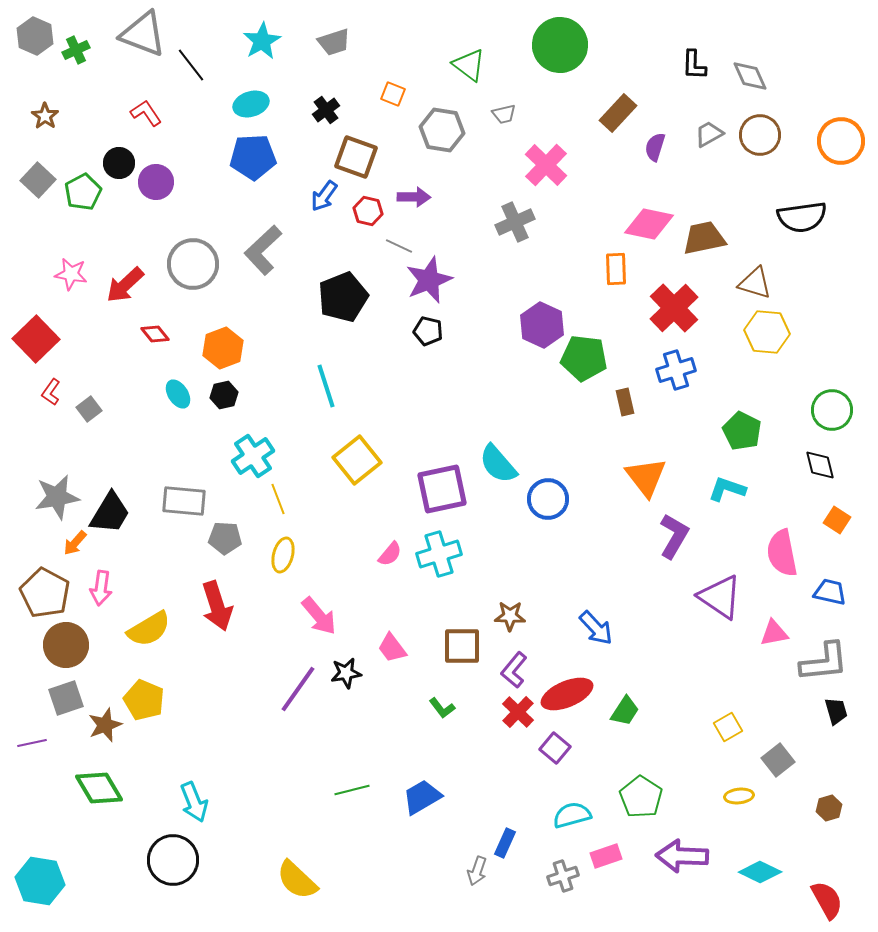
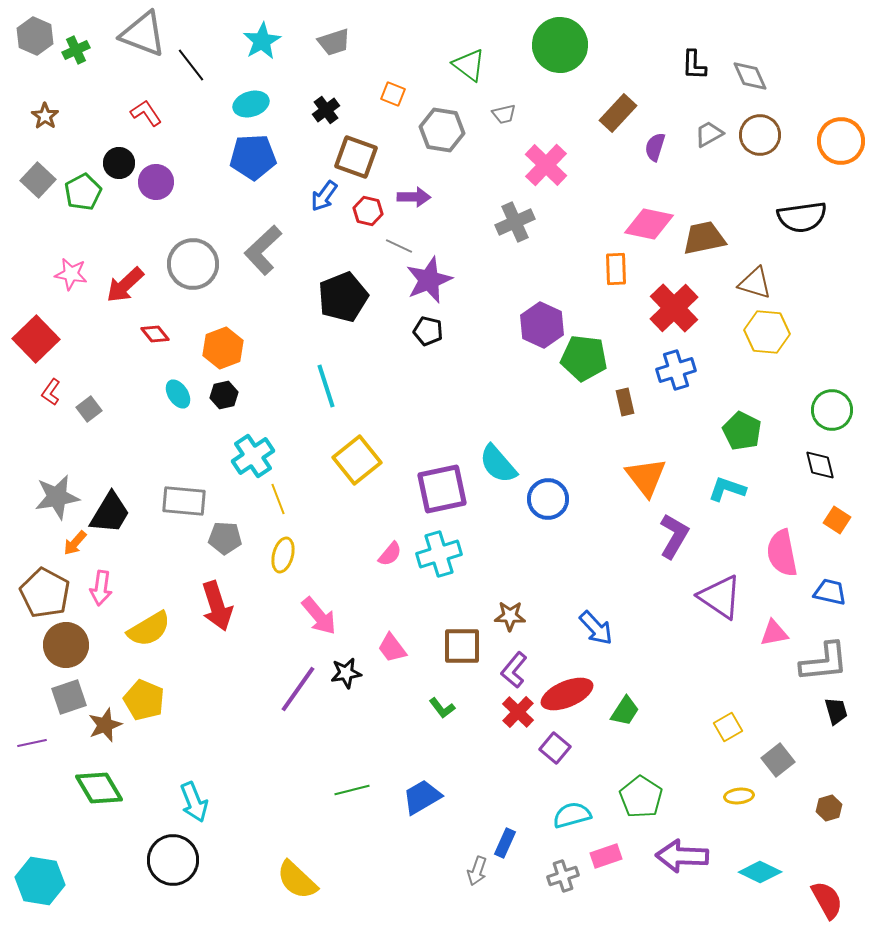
gray square at (66, 698): moved 3 px right, 1 px up
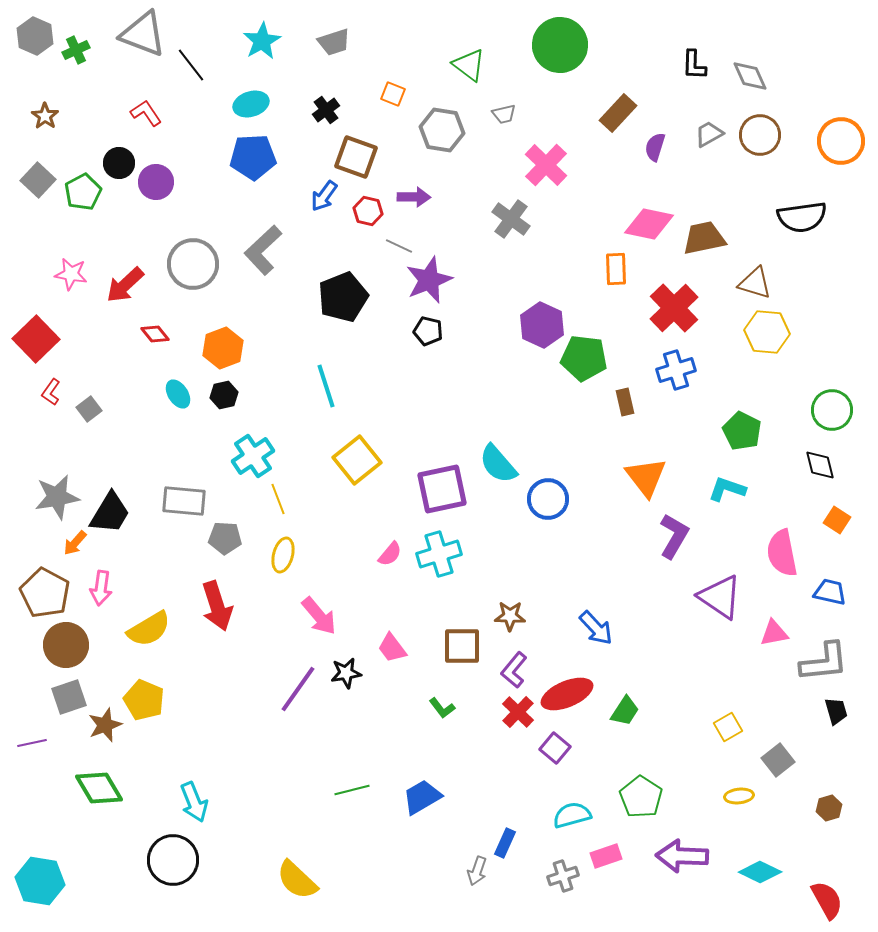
gray cross at (515, 222): moved 4 px left, 3 px up; rotated 30 degrees counterclockwise
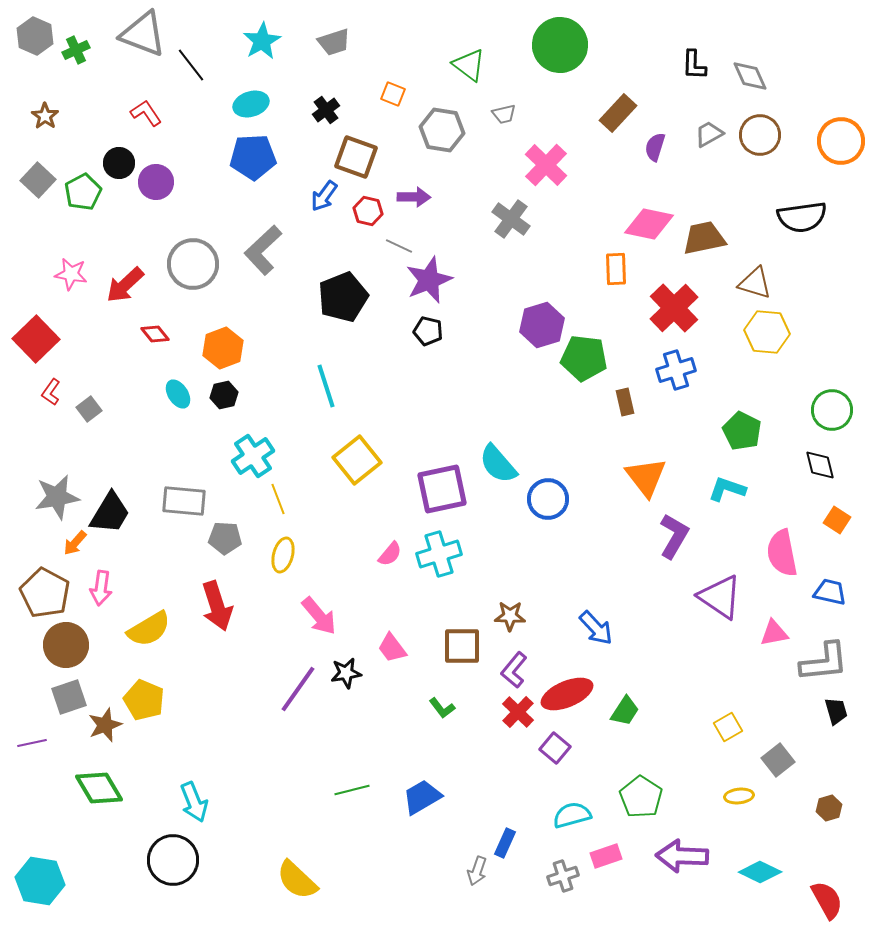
purple hexagon at (542, 325): rotated 18 degrees clockwise
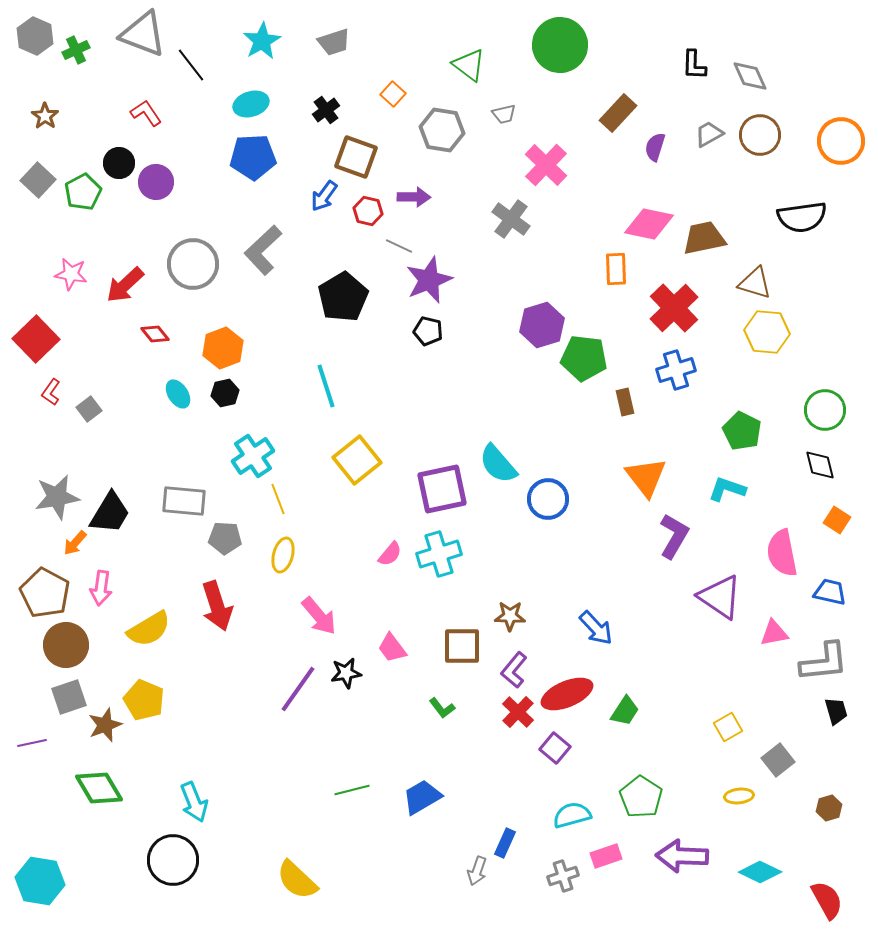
orange square at (393, 94): rotated 20 degrees clockwise
black pentagon at (343, 297): rotated 9 degrees counterclockwise
black hexagon at (224, 395): moved 1 px right, 2 px up
green circle at (832, 410): moved 7 px left
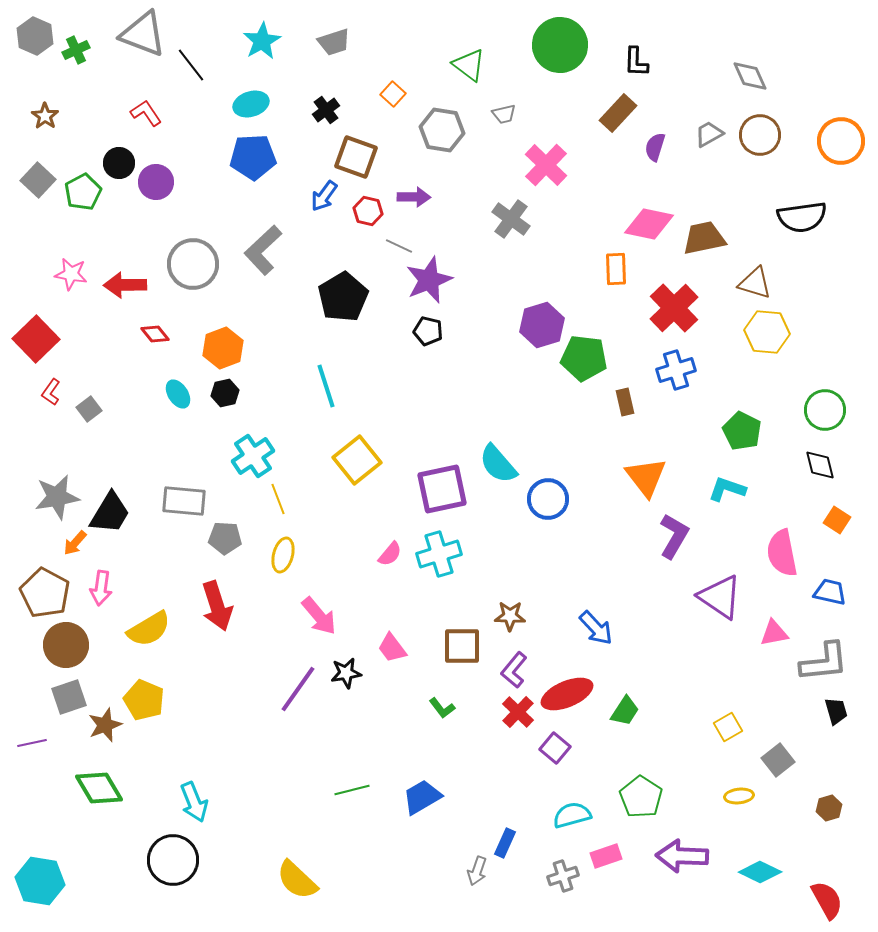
black L-shape at (694, 65): moved 58 px left, 3 px up
red arrow at (125, 285): rotated 42 degrees clockwise
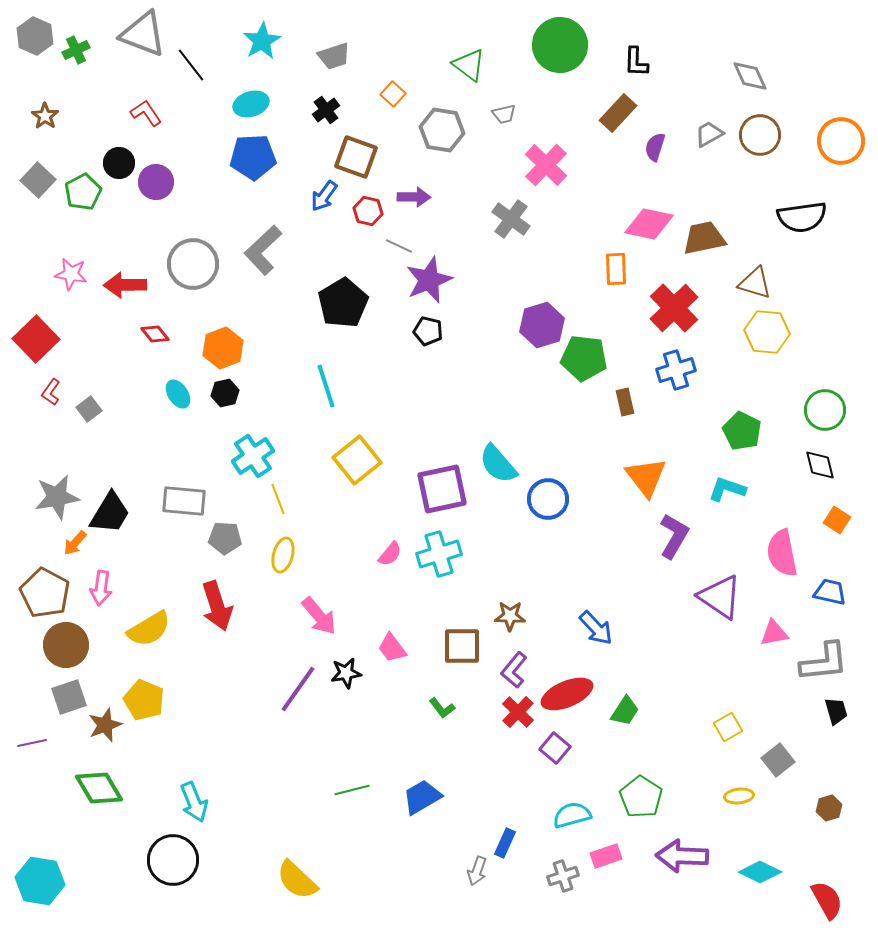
gray trapezoid at (334, 42): moved 14 px down
black pentagon at (343, 297): moved 6 px down
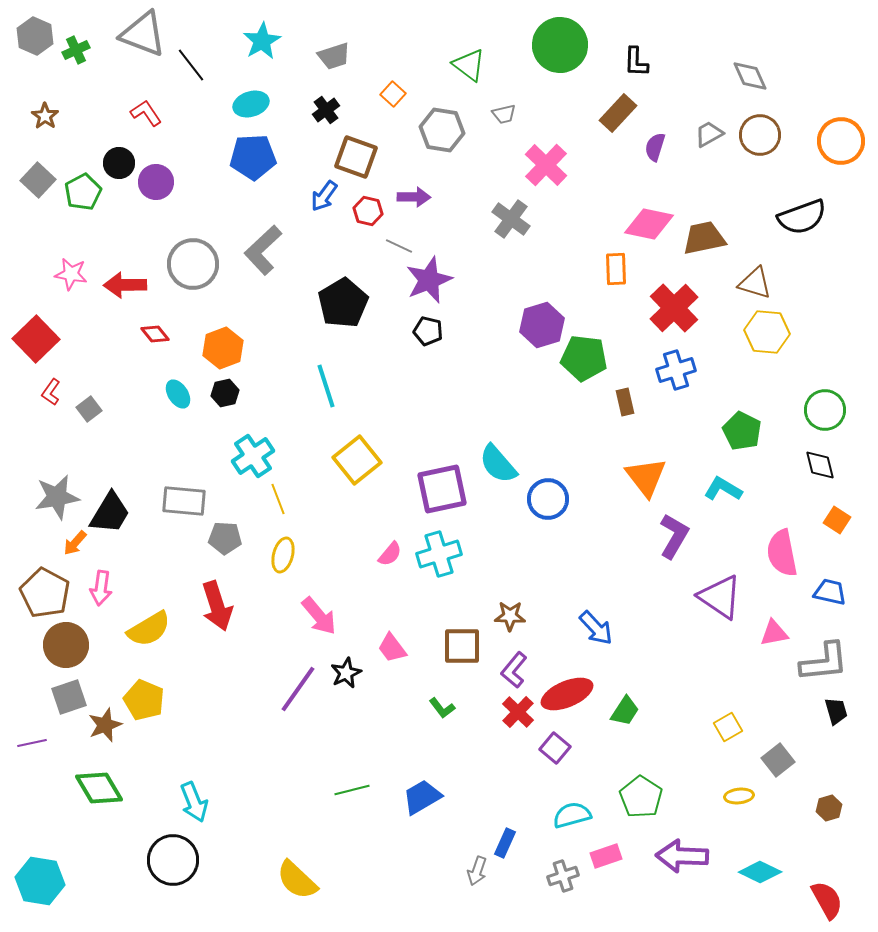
black semicircle at (802, 217): rotated 12 degrees counterclockwise
cyan L-shape at (727, 489): moved 4 px left; rotated 12 degrees clockwise
black star at (346, 673): rotated 16 degrees counterclockwise
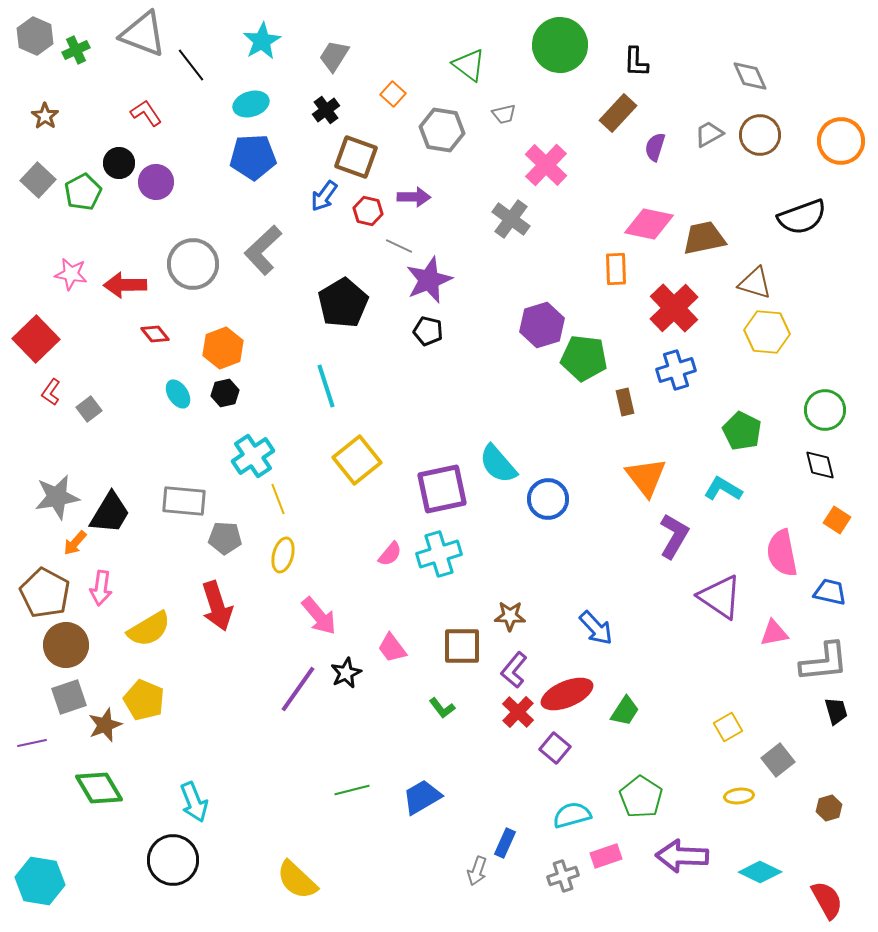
gray trapezoid at (334, 56): rotated 140 degrees clockwise
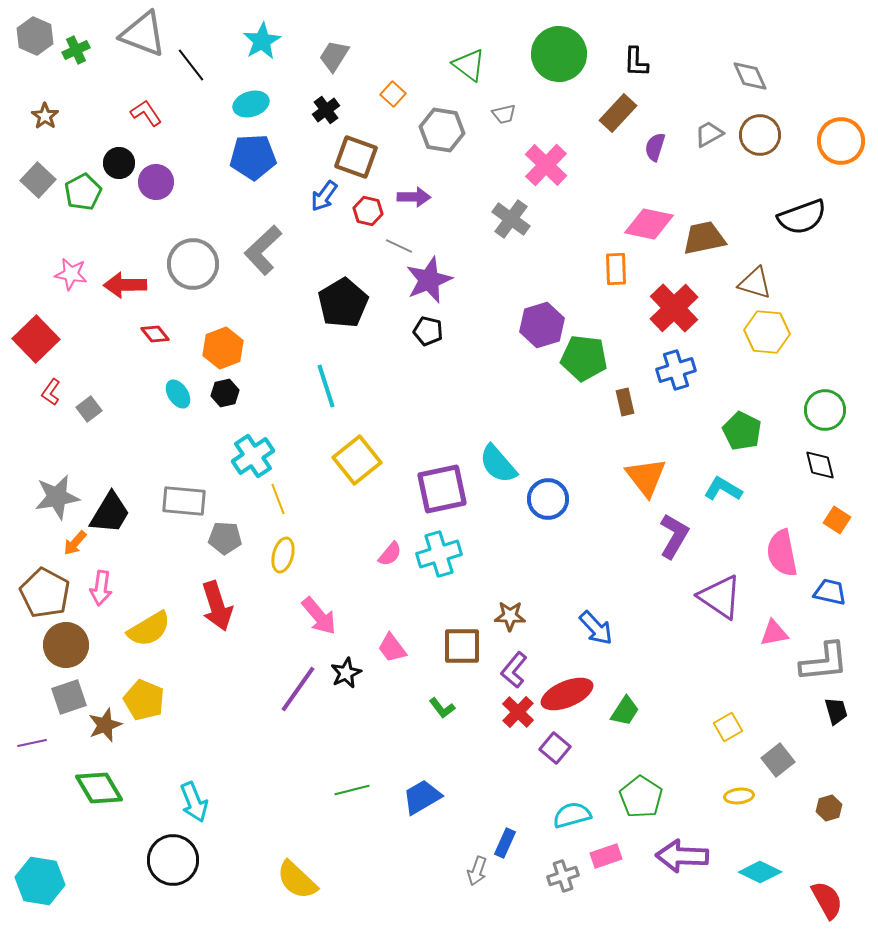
green circle at (560, 45): moved 1 px left, 9 px down
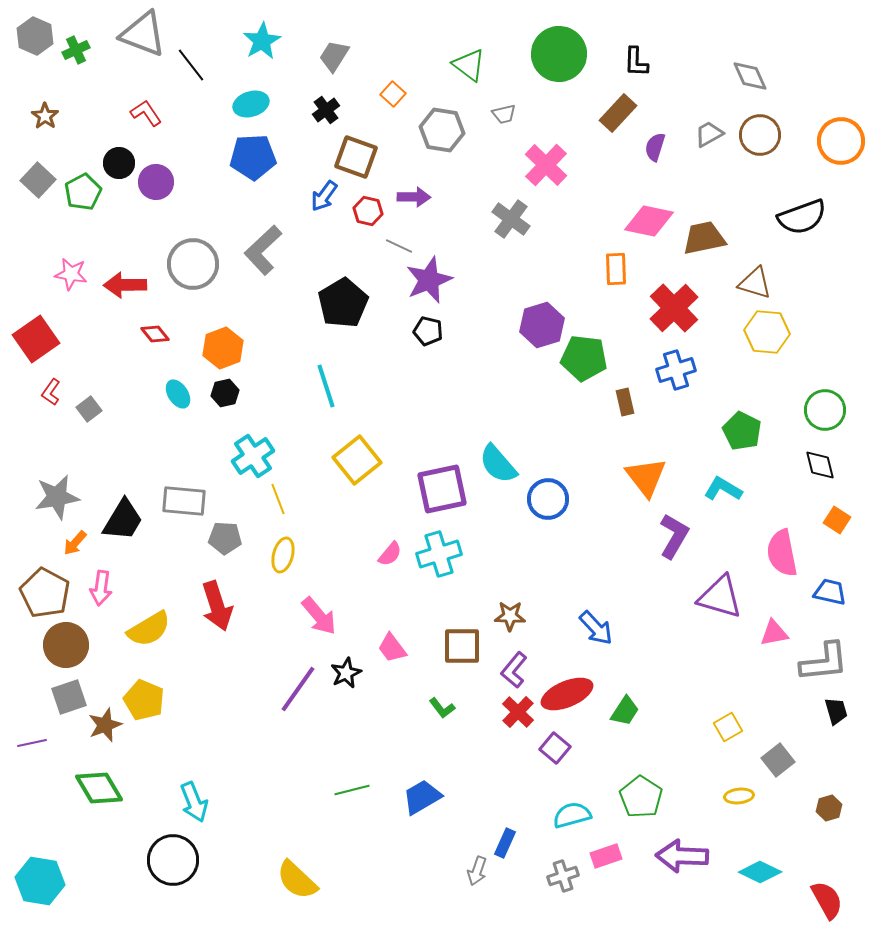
pink diamond at (649, 224): moved 3 px up
red square at (36, 339): rotated 9 degrees clockwise
black trapezoid at (110, 513): moved 13 px right, 7 px down
purple triangle at (720, 597): rotated 18 degrees counterclockwise
